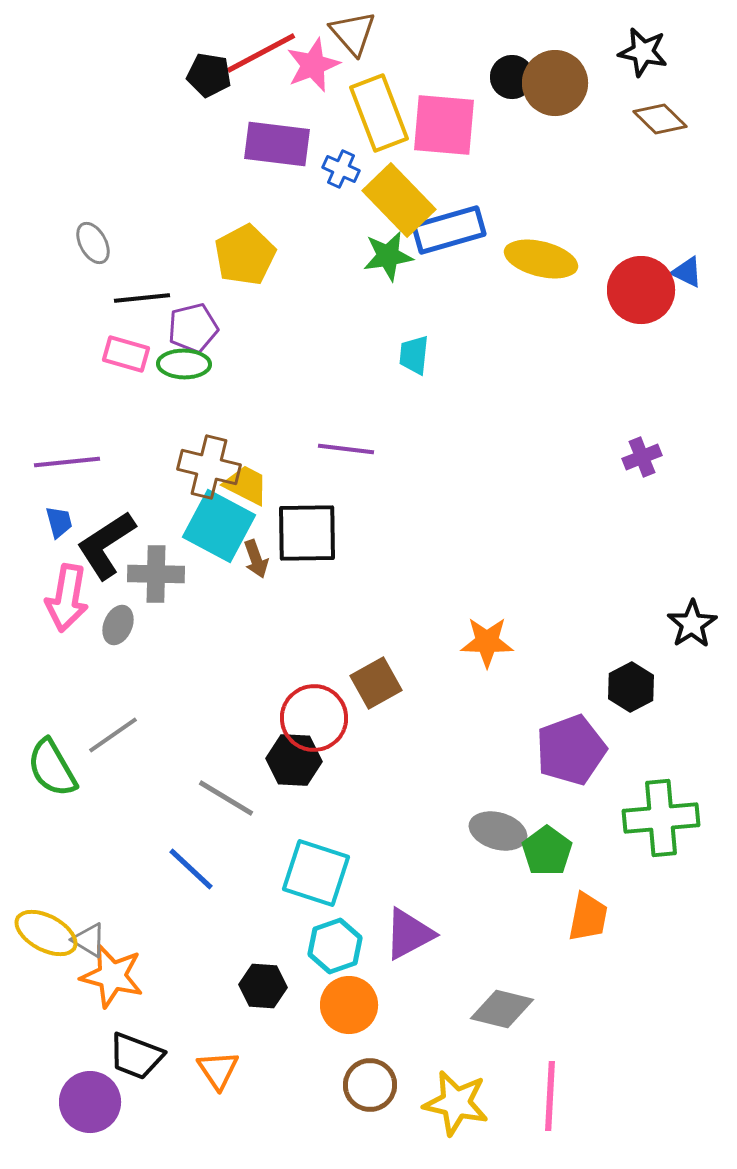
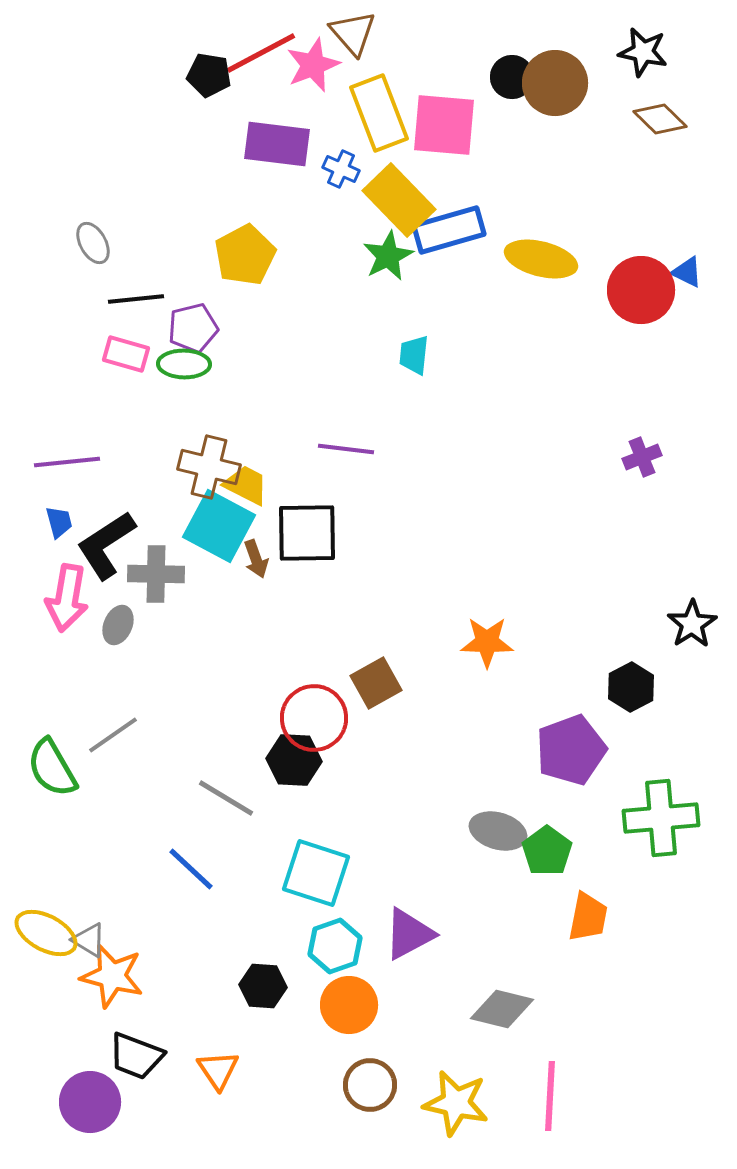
green star at (388, 256): rotated 18 degrees counterclockwise
black line at (142, 298): moved 6 px left, 1 px down
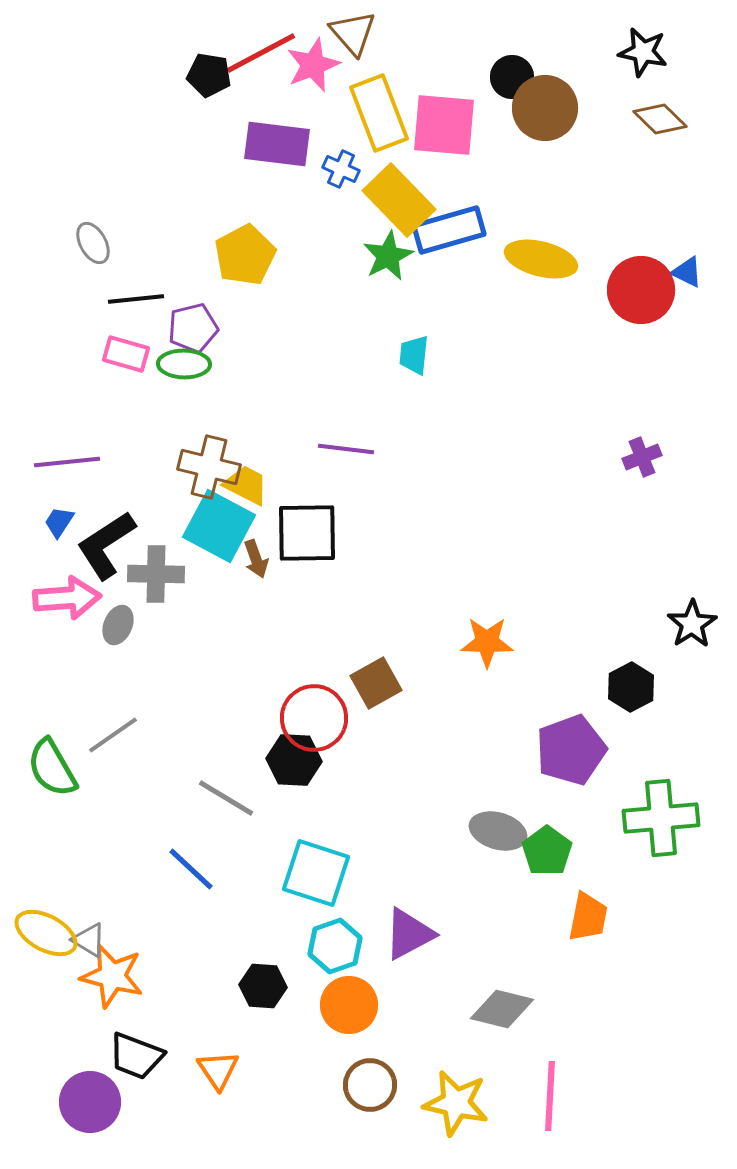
brown circle at (555, 83): moved 10 px left, 25 px down
blue trapezoid at (59, 522): rotated 132 degrees counterclockwise
pink arrow at (67, 598): rotated 104 degrees counterclockwise
